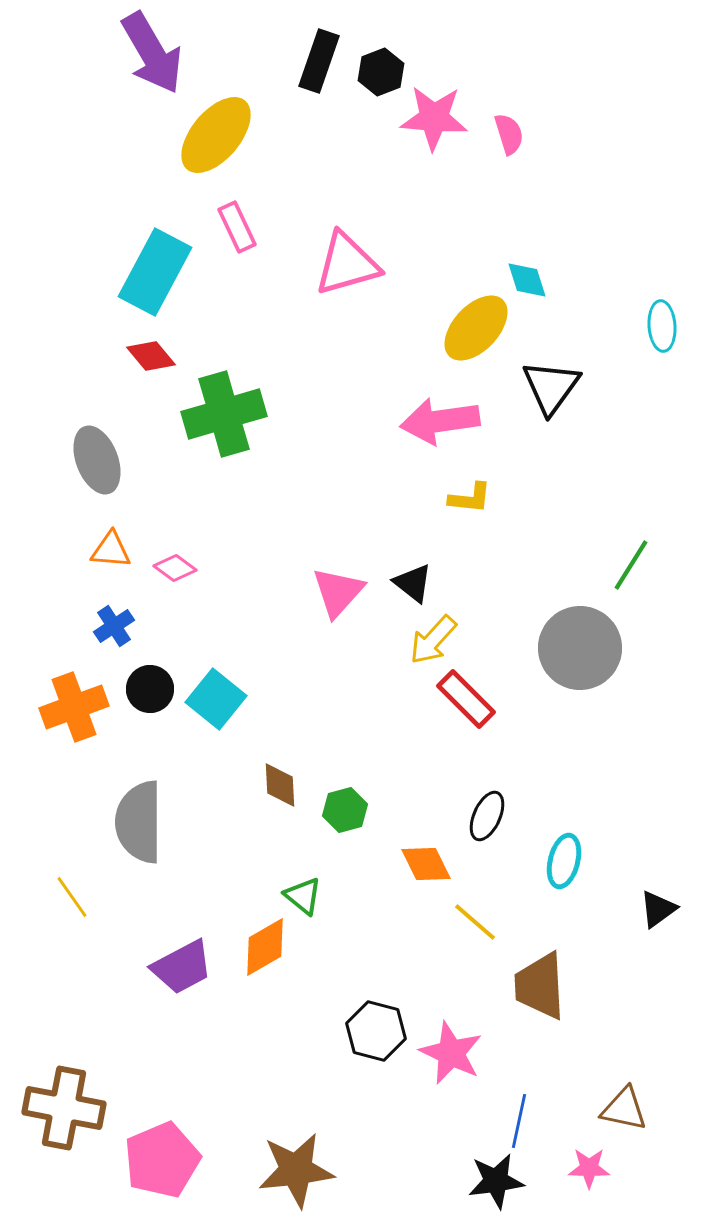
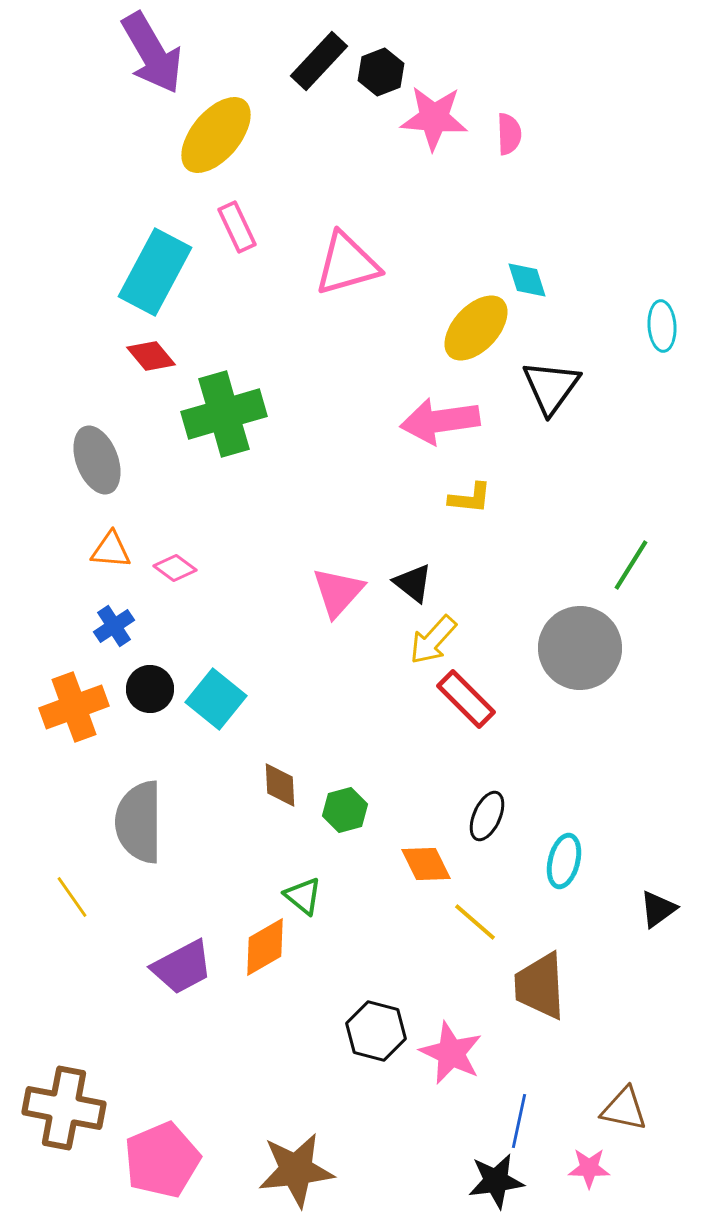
black rectangle at (319, 61): rotated 24 degrees clockwise
pink semicircle at (509, 134): rotated 15 degrees clockwise
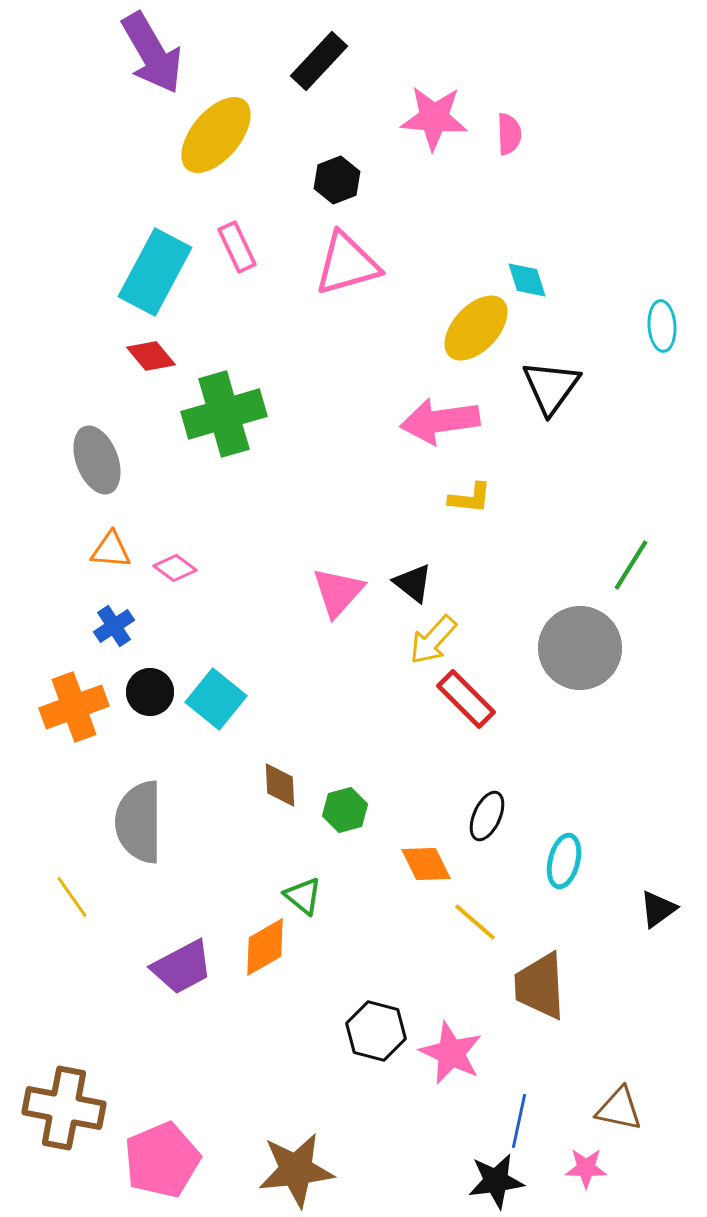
black hexagon at (381, 72): moved 44 px left, 108 px down
pink rectangle at (237, 227): moved 20 px down
black circle at (150, 689): moved 3 px down
brown triangle at (624, 1109): moved 5 px left
pink star at (589, 1168): moved 3 px left
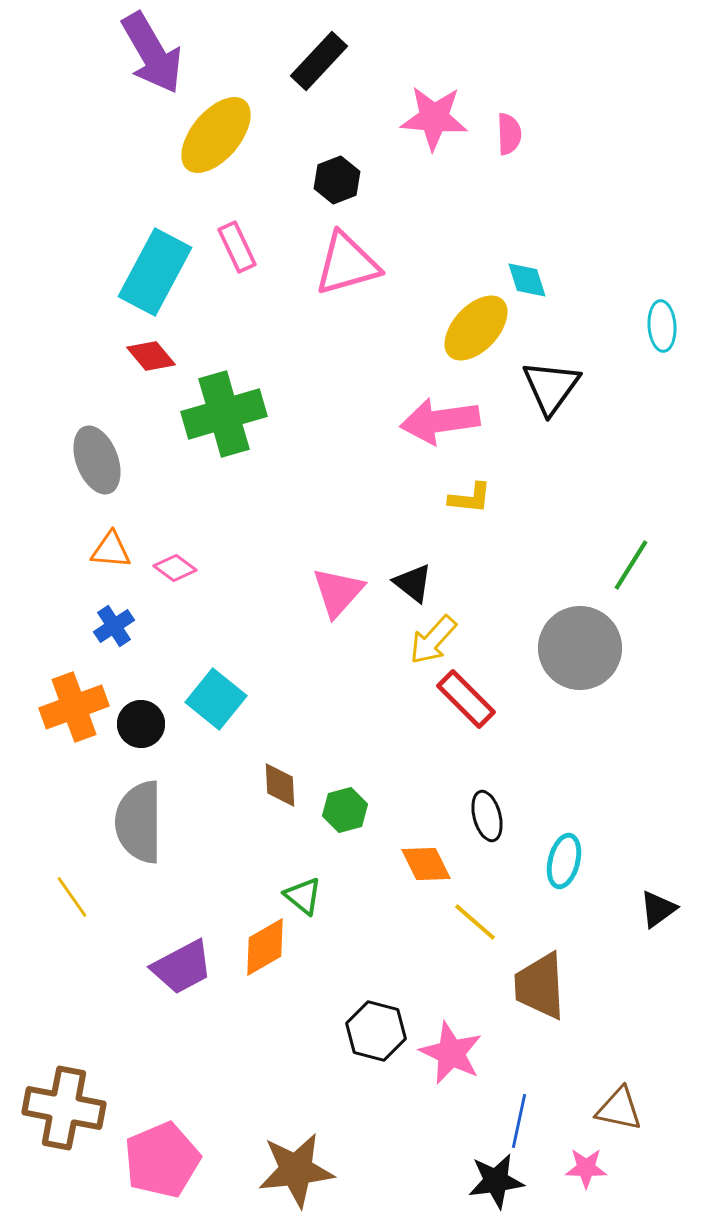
black circle at (150, 692): moved 9 px left, 32 px down
black ellipse at (487, 816): rotated 39 degrees counterclockwise
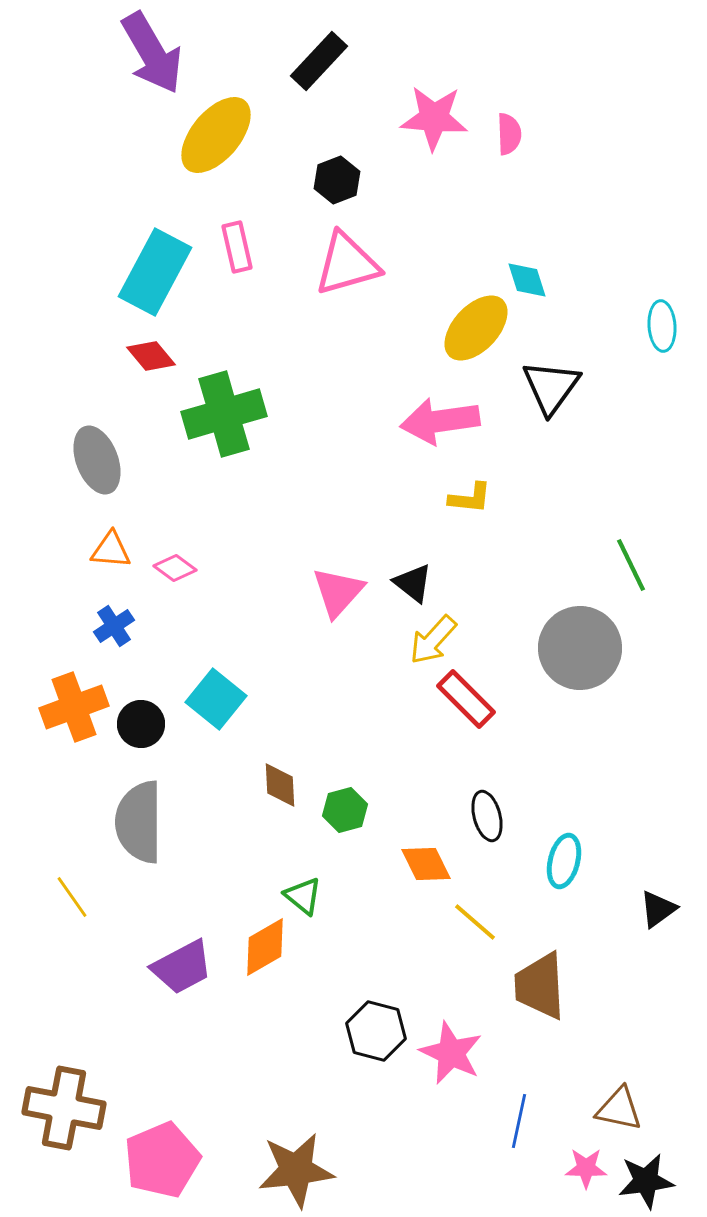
pink rectangle at (237, 247): rotated 12 degrees clockwise
green line at (631, 565): rotated 58 degrees counterclockwise
black star at (496, 1181): moved 150 px right
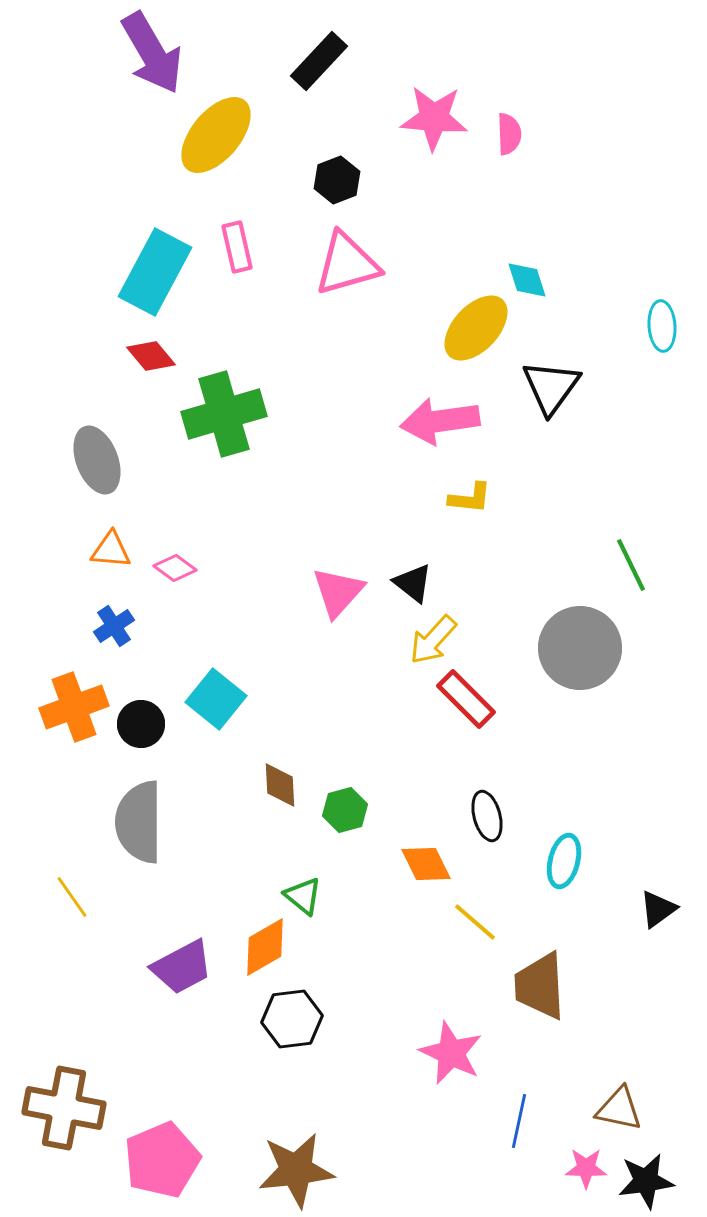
black hexagon at (376, 1031): moved 84 px left, 12 px up; rotated 22 degrees counterclockwise
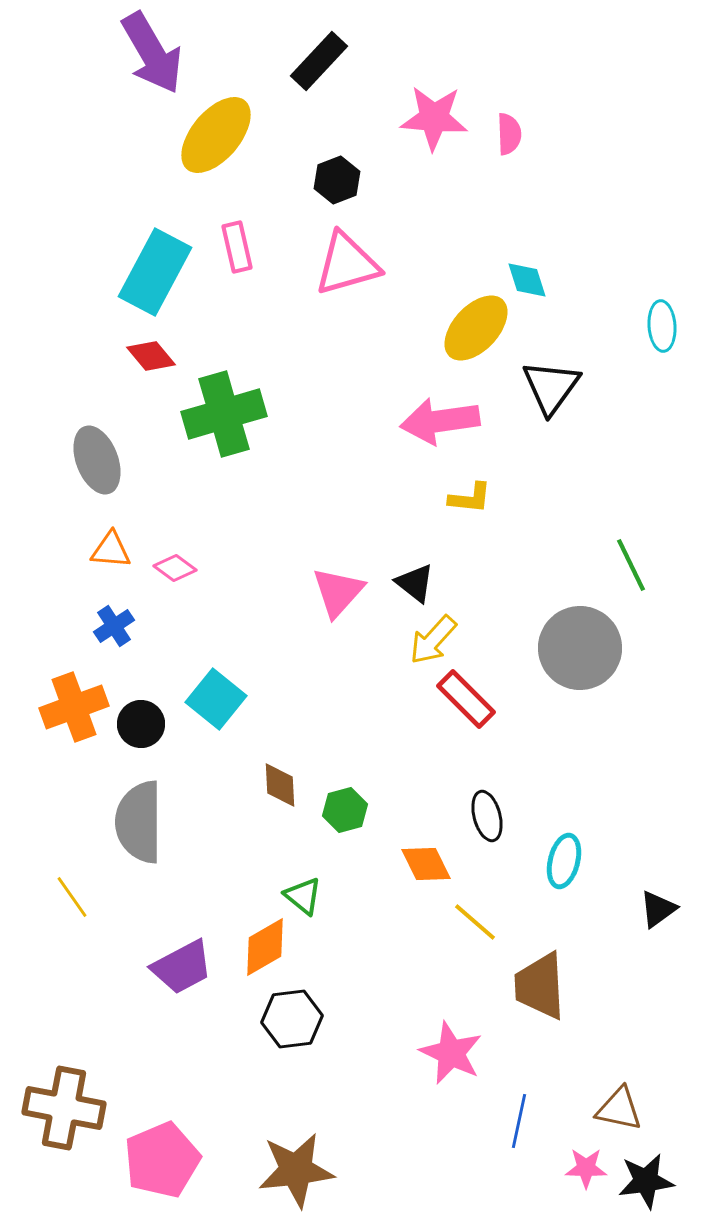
black triangle at (413, 583): moved 2 px right
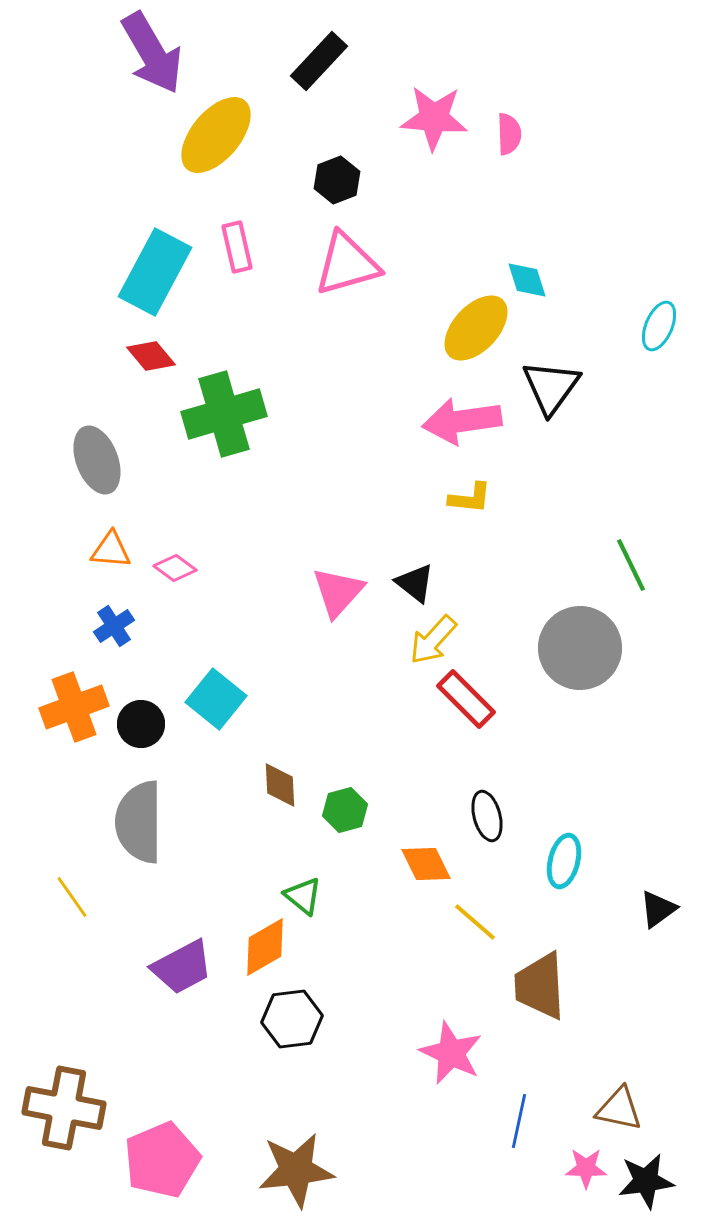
cyan ellipse at (662, 326): moved 3 px left; rotated 27 degrees clockwise
pink arrow at (440, 421): moved 22 px right
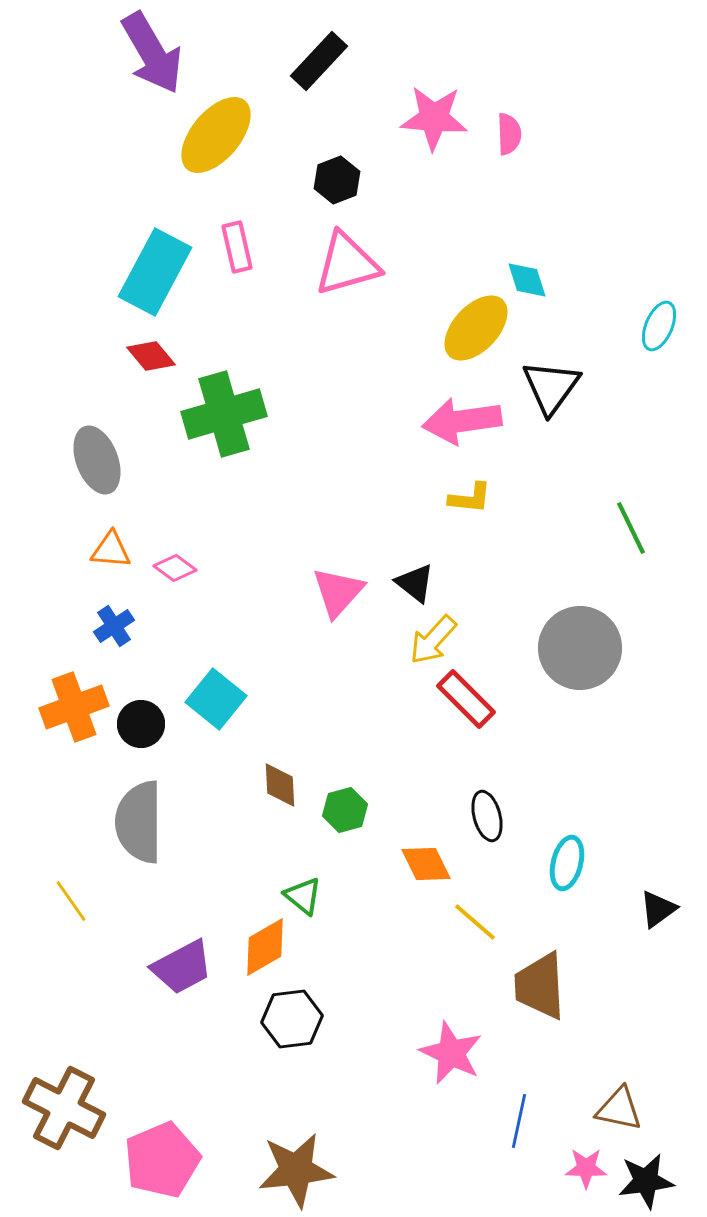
green line at (631, 565): moved 37 px up
cyan ellipse at (564, 861): moved 3 px right, 2 px down
yellow line at (72, 897): moved 1 px left, 4 px down
brown cross at (64, 1108): rotated 16 degrees clockwise
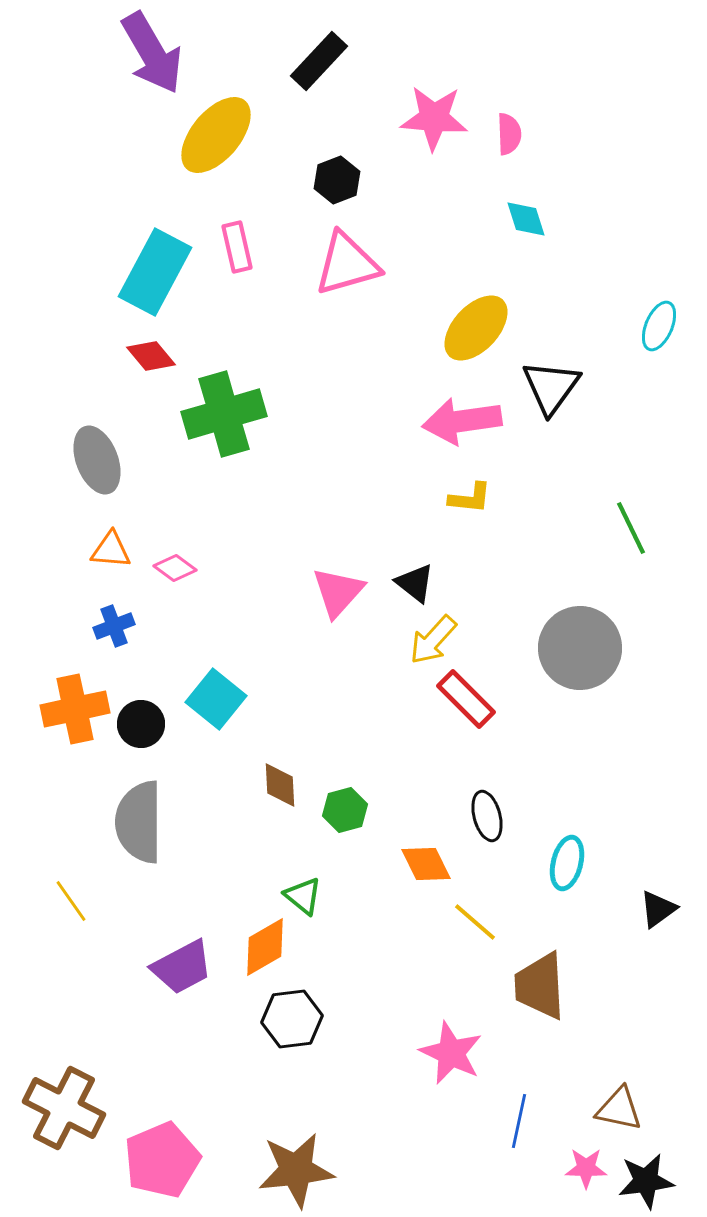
cyan diamond at (527, 280): moved 1 px left, 61 px up
blue cross at (114, 626): rotated 12 degrees clockwise
orange cross at (74, 707): moved 1 px right, 2 px down; rotated 8 degrees clockwise
